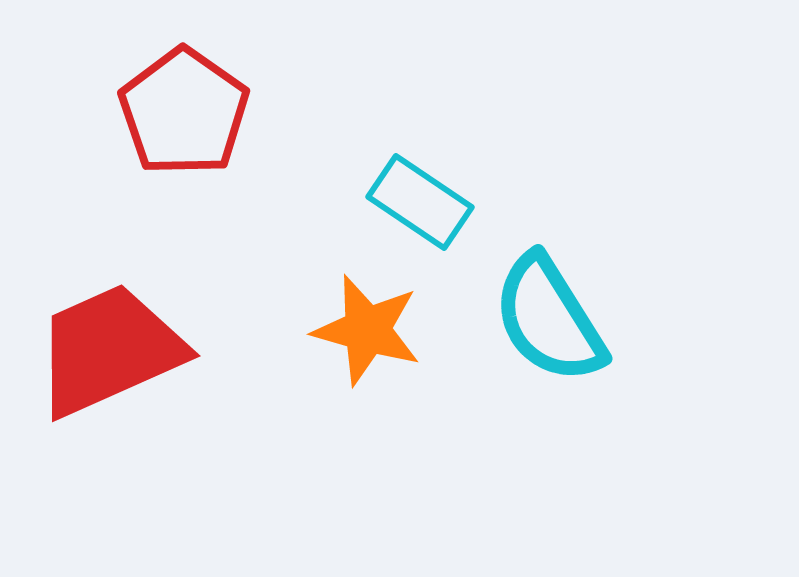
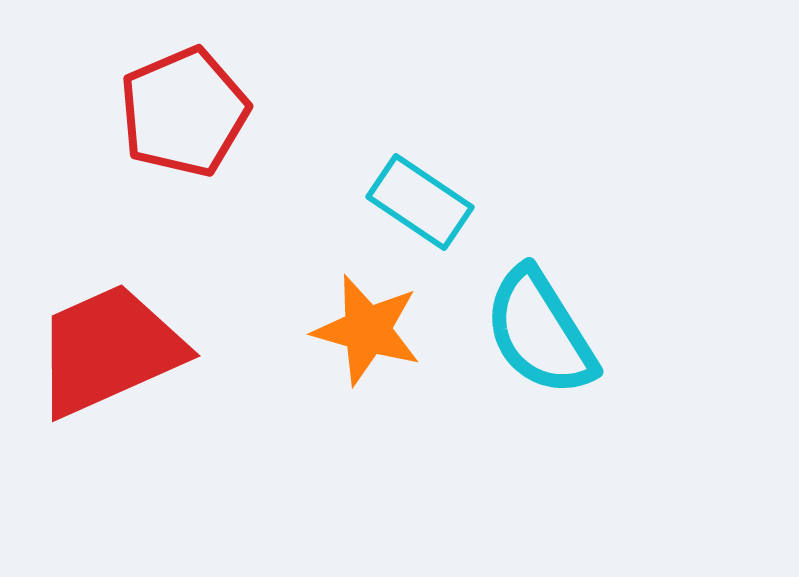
red pentagon: rotated 14 degrees clockwise
cyan semicircle: moved 9 px left, 13 px down
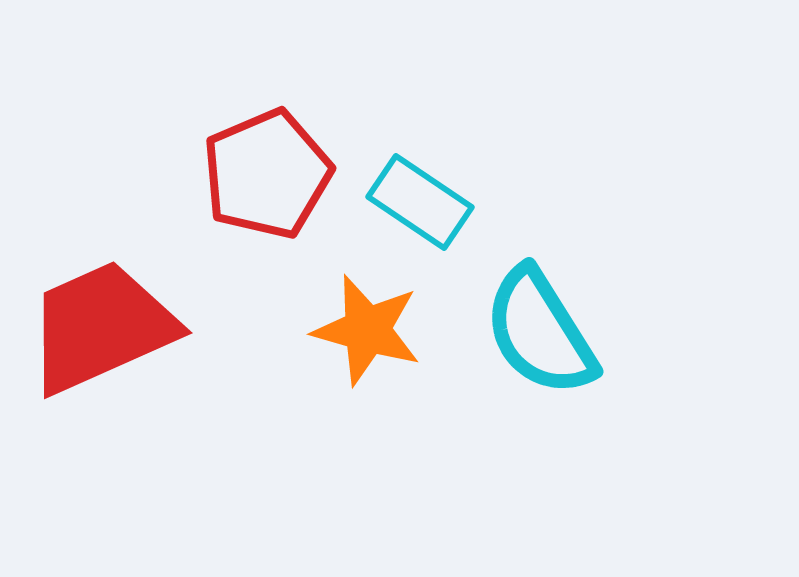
red pentagon: moved 83 px right, 62 px down
red trapezoid: moved 8 px left, 23 px up
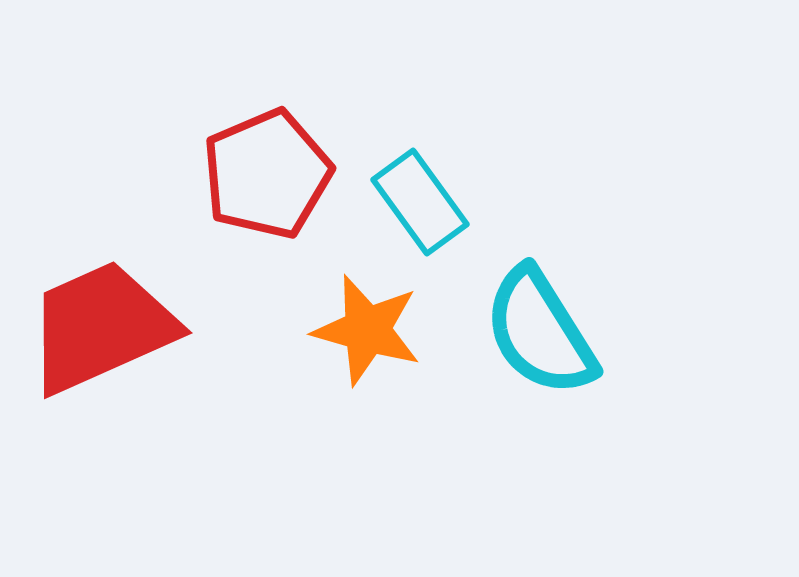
cyan rectangle: rotated 20 degrees clockwise
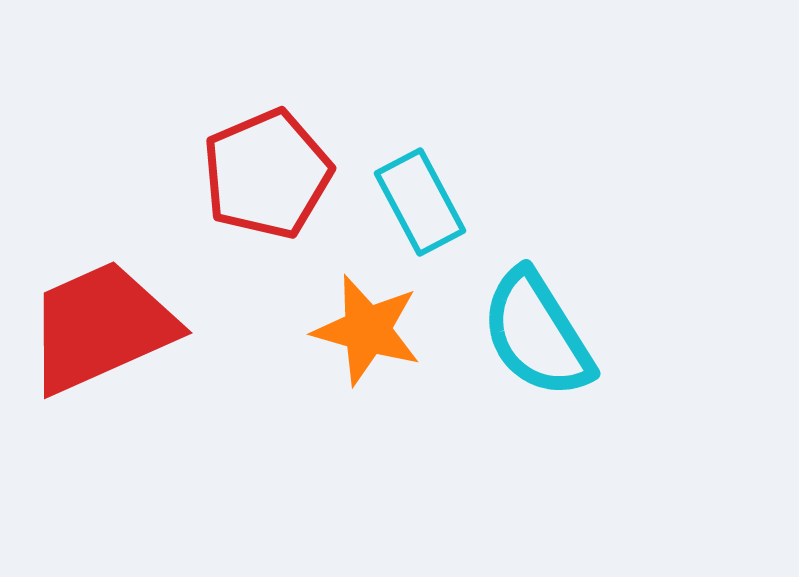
cyan rectangle: rotated 8 degrees clockwise
cyan semicircle: moved 3 px left, 2 px down
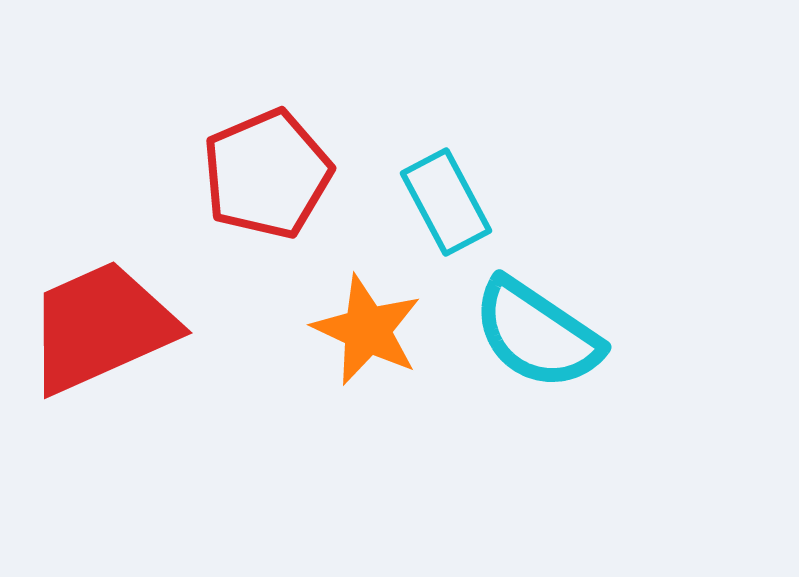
cyan rectangle: moved 26 px right
orange star: rotated 9 degrees clockwise
cyan semicircle: rotated 24 degrees counterclockwise
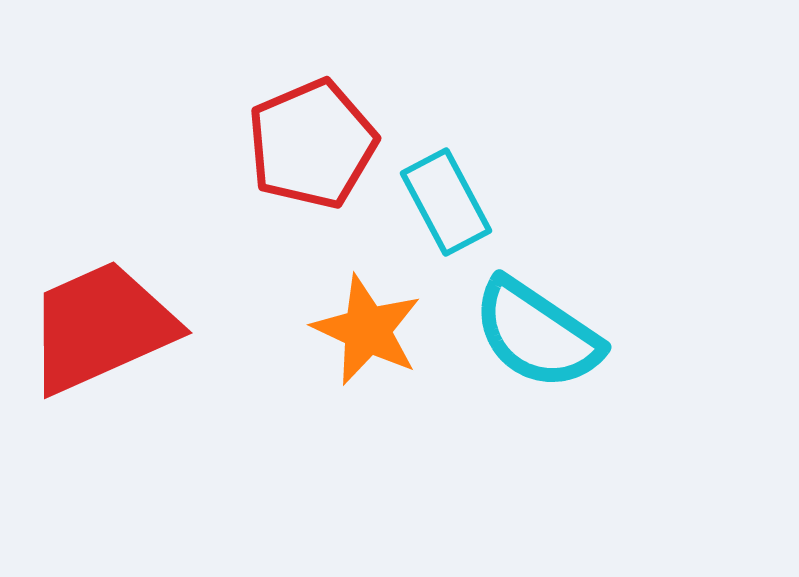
red pentagon: moved 45 px right, 30 px up
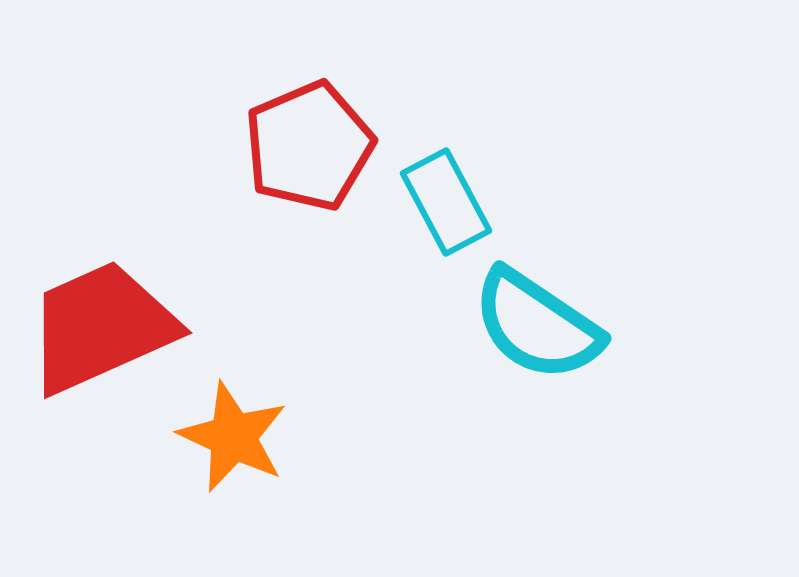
red pentagon: moved 3 px left, 2 px down
orange star: moved 134 px left, 107 px down
cyan semicircle: moved 9 px up
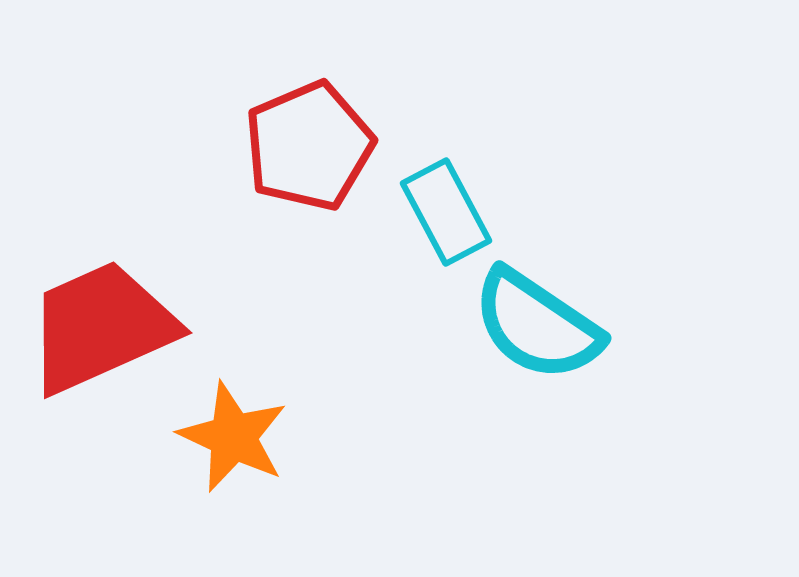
cyan rectangle: moved 10 px down
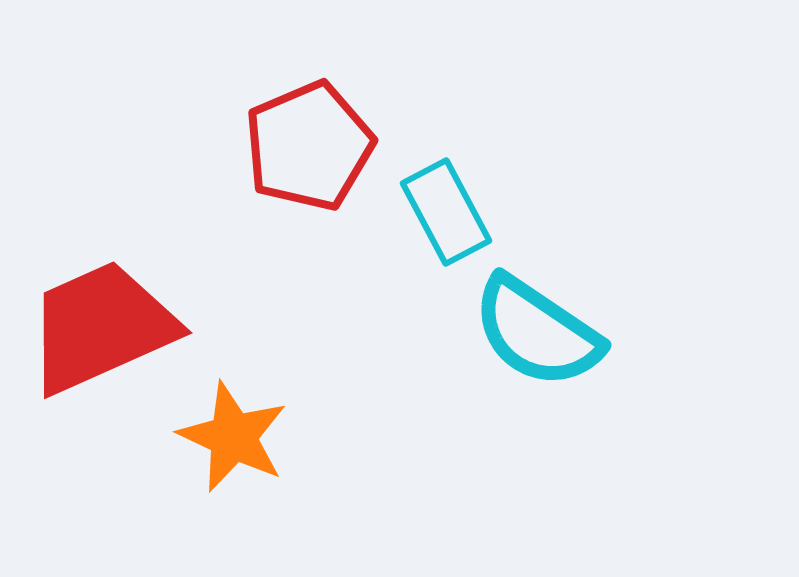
cyan semicircle: moved 7 px down
